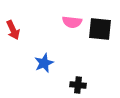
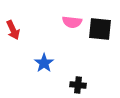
blue star: rotated 12 degrees counterclockwise
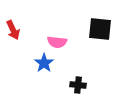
pink semicircle: moved 15 px left, 20 px down
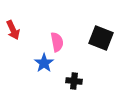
black square: moved 1 px right, 9 px down; rotated 15 degrees clockwise
pink semicircle: rotated 108 degrees counterclockwise
black cross: moved 4 px left, 4 px up
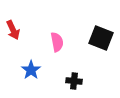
blue star: moved 13 px left, 7 px down
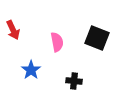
black square: moved 4 px left
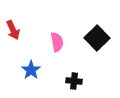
black square: rotated 25 degrees clockwise
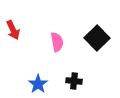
blue star: moved 7 px right, 14 px down
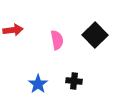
red arrow: rotated 72 degrees counterclockwise
black square: moved 2 px left, 3 px up
pink semicircle: moved 2 px up
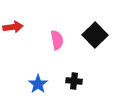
red arrow: moved 3 px up
